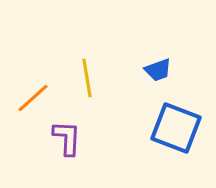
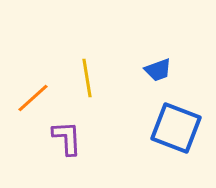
purple L-shape: rotated 6 degrees counterclockwise
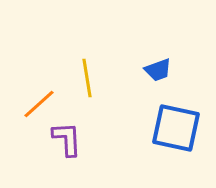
orange line: moved 6 px right, 6 px down
blue square: rotated 9 degrees counterclockwise
purple L-shape: moved 1 px down
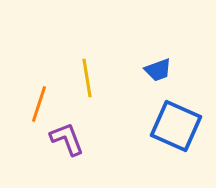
orange line: rotated 30 degrees counterclockwise
blue square: moved 2 px up; rotated 12 degrees clockwise
purple L-shape: rotated 18 degrees counterclockwise
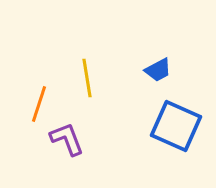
blue trapezoid: rotated 8 degrees counterclockwise
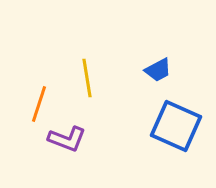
purple L-shape: rotated 132 degrees clockwise
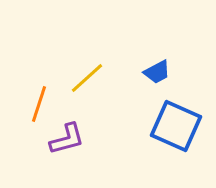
blue trapezoid: moved 1 px left, 2 px down
yellow line: rotated 57 degrees clockwise
purple L-shape: rotated 36 degrees counterclockwise
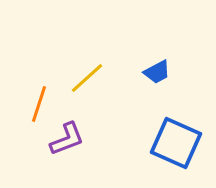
blue square: moved 17 px down
purple L-shape: rotated 6 degrees counterclockwise
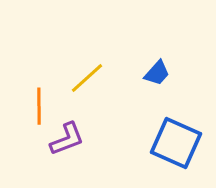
blue trapezoid: moved 1 px down; rotated 20 degrees counterclockwise
orange line: moved 2 px down; rotated 18 degrees counterclockwise
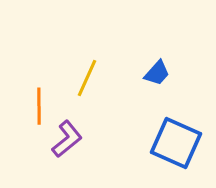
yellow line: rotated 24 degrees counterclockwise
purple L-shape: rotated 18 degrees counterclockwise
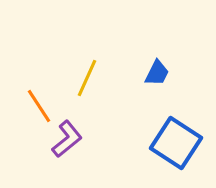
blue trapezoid: rotated 16 degrees counterclockwise
orange line: rotated 33 degrees counterclockwise
blue square: rotated 9 degrees clockwise
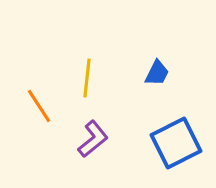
yellow line: rotated 18 degrees counterclockwise
purple L-shape: moved 26 px right
blue square: rotated 30 degrees clockwise
